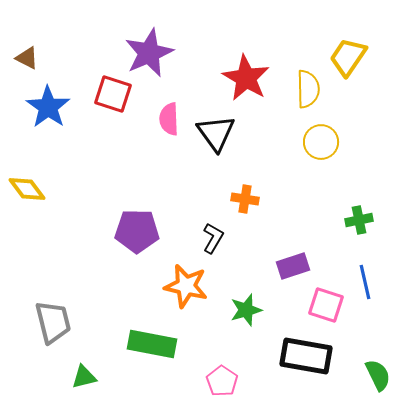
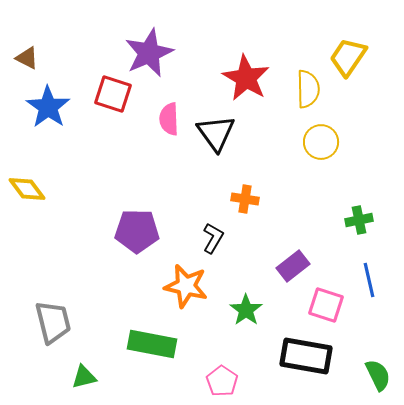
purple rectangle: rotated 20 degrees counterclockwise
blue line: moved 4 px right, 2 px up
green star: rotated 20 degrees counterclockwise
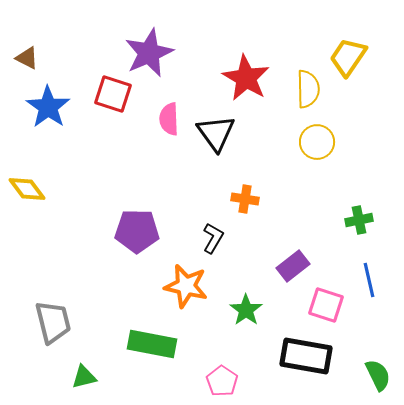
yellow circle: moved 4 px left
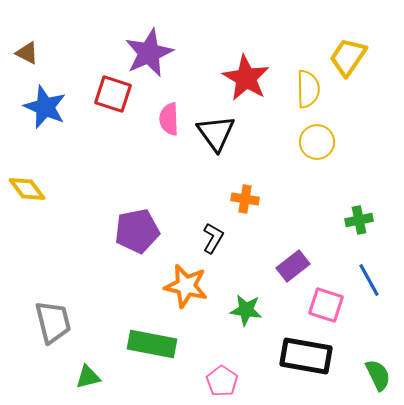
brown triangle: moved 5 px up
blue star: moved 3 px left; rotated 12 degrees counterclockwise
purple pentagon: rotated 12 degrees counterclockwise
blue line: rotated 16 degrees counterclockwise
green star: rotated 28 degrees counterclockwise
green triangle: moved 4 px right
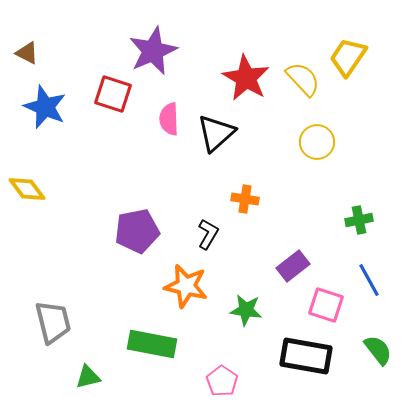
purple star: moved 4 px right, 2 px up
yellow semicircle: moved 5 px left, 10 px up; rotated 42 degrees counterclockwise
black triangle: rotated 24 degrees clockwise
black L-shape: moved 5 px left, 4 px up
green semicircle: moved 25 px up; rotated 12 degrees counterclockwise
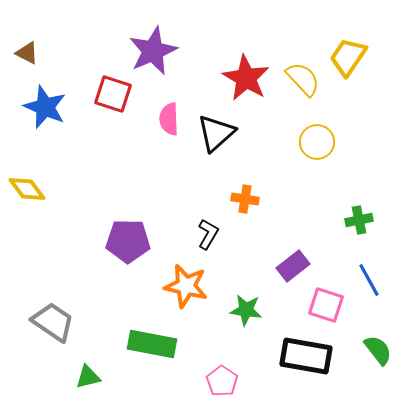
purple pentagon: moved 9 px left, 10 px down; rotated 12 degrees clockwise
gray trapezoid: rotated 42 degrees counterclockwise
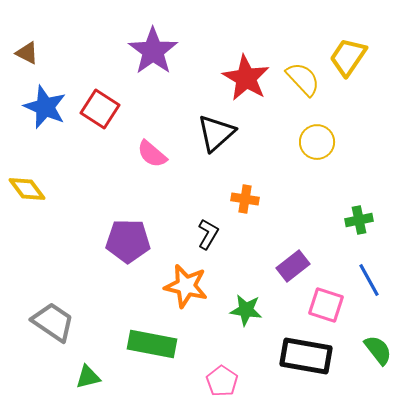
purple star: rotated 12 degrees counterclockwise
red square: moved 13 px left, 15 px down; rotated 15 degrees clockwise
pink semicircle: moved 17 px left, 35 px down; rotated 48 degrees counterclockwise
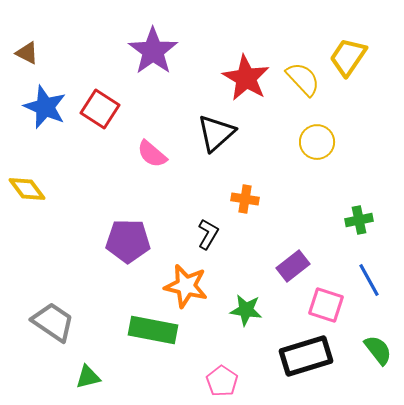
green rectangle: moved 1 px right, 14 px up
black rectangle: rotated 27 degrees counterclockwise
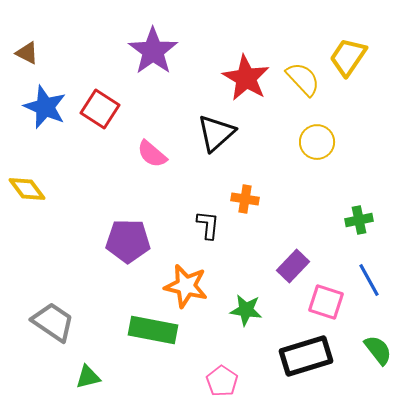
black L-shape: moved 9 px up; rotated 24 degrees counterclockwise
purple rectangle: rotated 8 degrees counterclockwise
pink square: moved 3 px up
